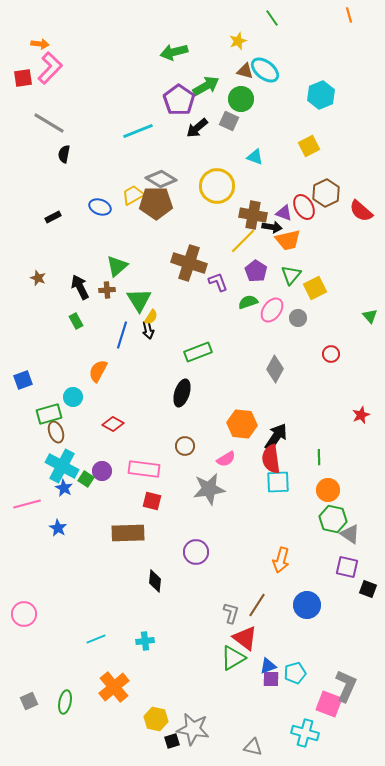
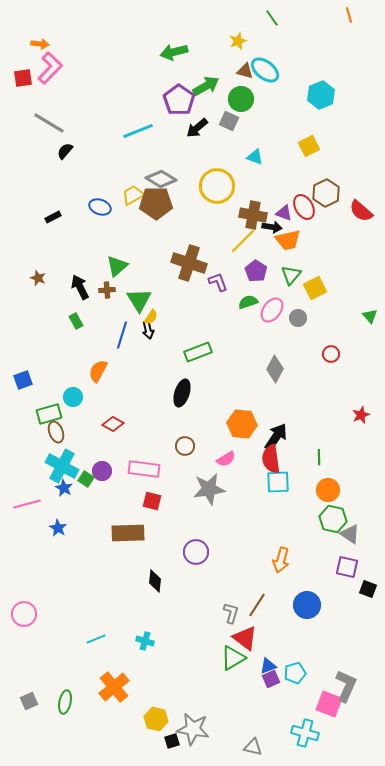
black semicircle at (64, 154): moved 1 px right, 3 px up; rotated 30 degrees clockwise
cyan cross at (145, 641): rotated 24 degrees clockwise
purple square at (271, 679): rotated 24 degrees counterclockwise
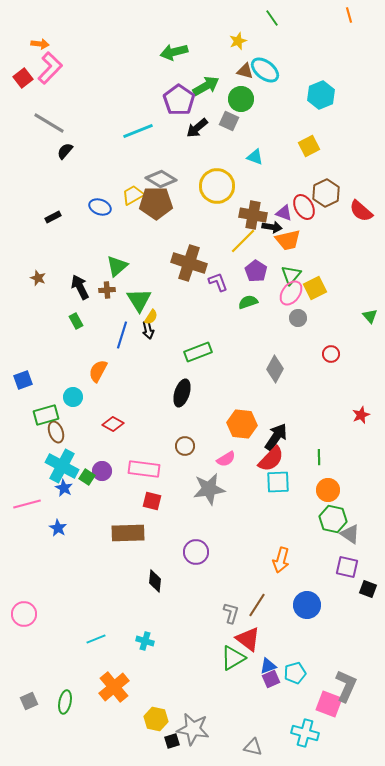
red square at (23, 78): rotated 30 degrees counterclockwise
pink ellipse at (272, 310): moved 19 px right, 17 px up
green rectangle at (49, 414): moved 3 px left, 1 px down
red semicircle at (271, 459): rotated 128 degrees counterclockwise
green square at (86, 479): moved 1 px right, 2 px up
red triangle at (245, 638): moved 3 px right, 1 px down
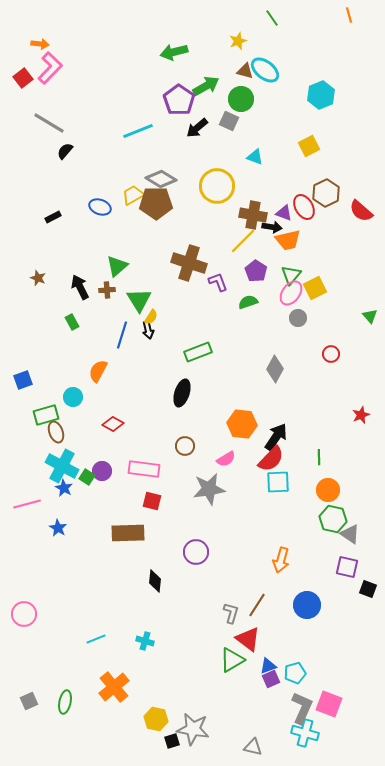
green rectangle at (76, 321): moved 4 px left, 1 px down
green triangle at (233, 658): moved 1 px left, 2 px down
gray L-shape at (346, 686): moved 44 px left, 22 px down
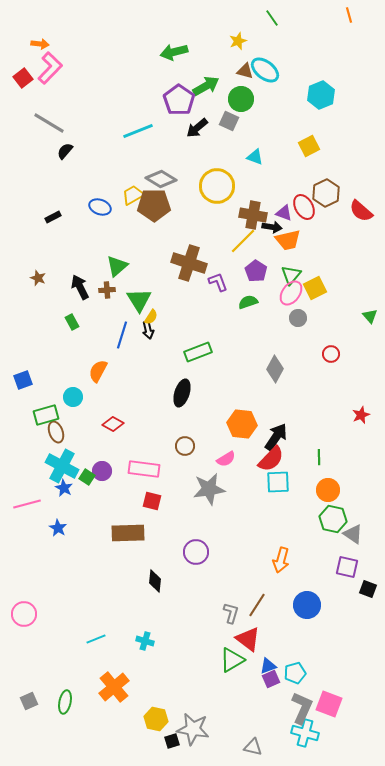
brown pentagon at (156, 203): moved 2 px left, 2 px down
gray triangle at (350, 534): moved 3 px right
